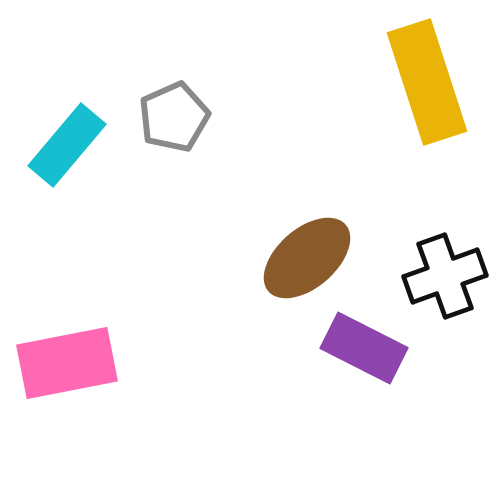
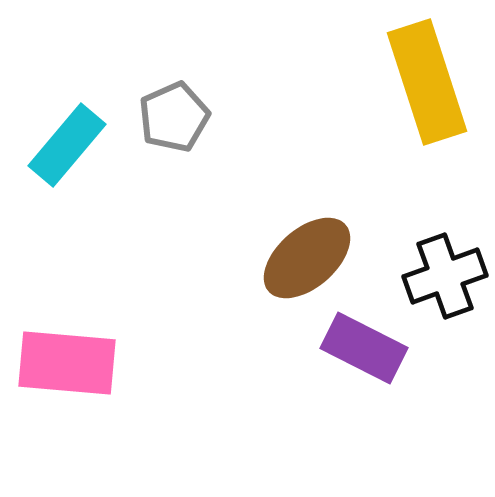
pink rectangle: rotated 16 degrees clockwise
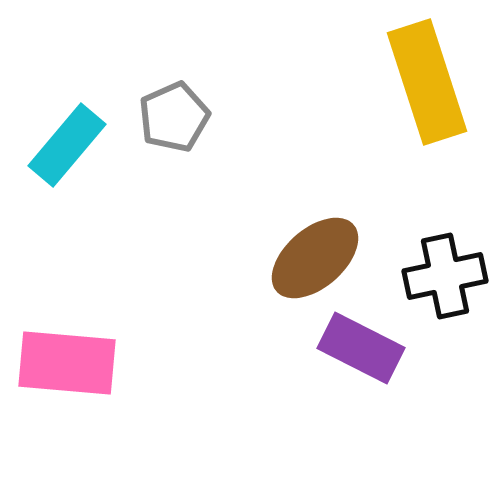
brown ellipse: moved 8 px right
black cross: rotated 8 degrees clockwise
purple rectangle: moved 3 px left
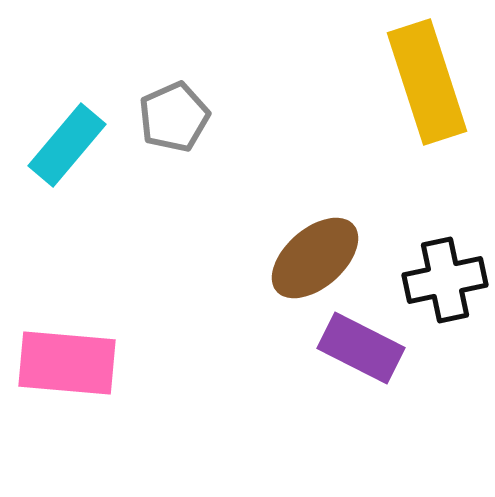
black cross: moved 4 px down
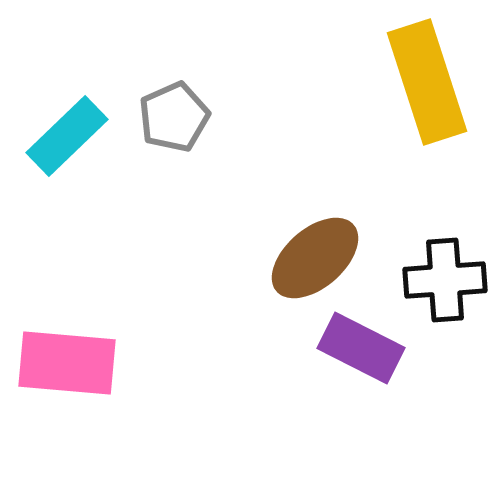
cyan rectangle: moved 9 px up; rotated 6 degrees clockwise
black cross: rotated 8 degrees clockwise
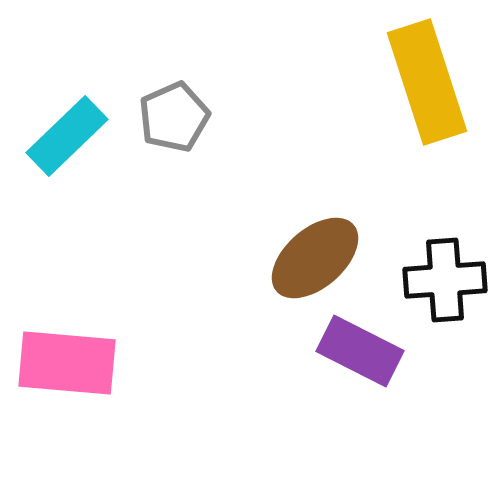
purple rectangle: moved 1 px left, 3 px down
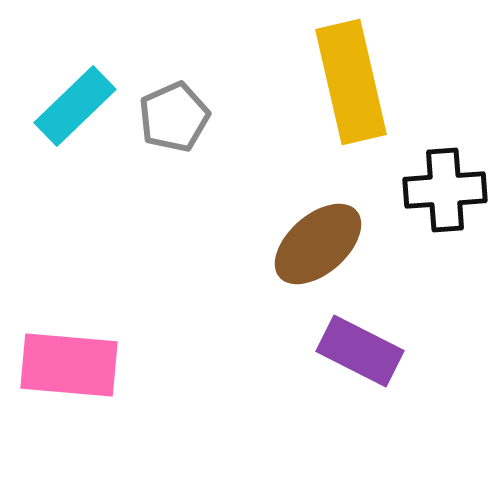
yellow rectangle: moved 76 px left; rotated 5 degrees clockwise
cyan rectangle: moved 8 px right, 30 px up
brown ellipse: moved 3 px right, 14 px up
black cross: moved 90 px up
pink rectangle: moved 2 px right, 2 px down
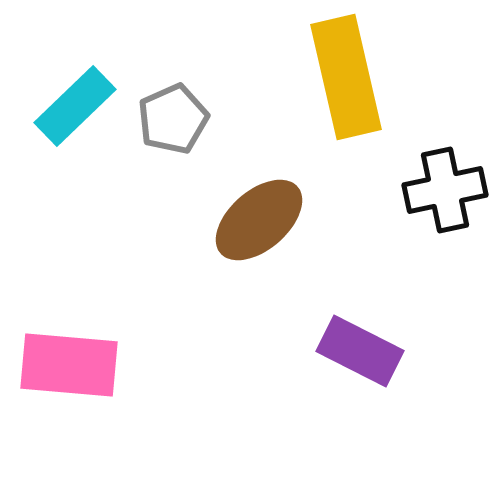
yellow rectangle: moved 5 px left, 5 px up
gray pentagon: moved 1 px left, 2 px down
black cross: rotated 8 degrees counterclockwise
brown ellipse: moved 59 px left, 24 px up
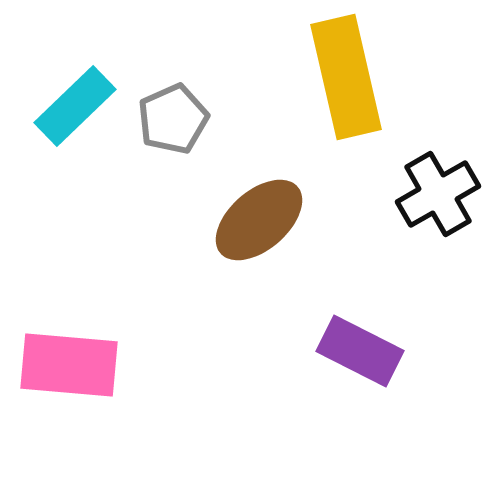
black cross: moved 7 px left, 4 px down; rotated 18 degrees counterclockwise
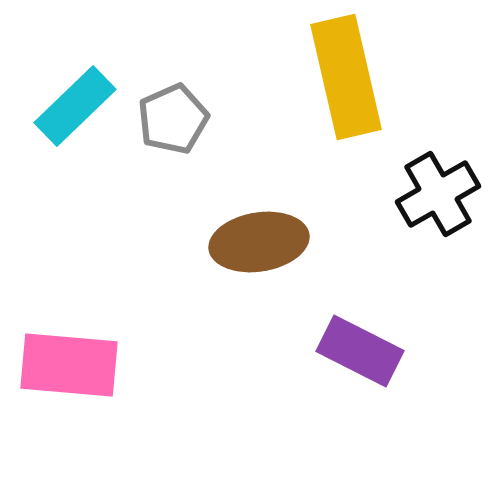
brown ellipse: moved 22 px down; rotated 32 degrees clockwise
